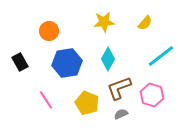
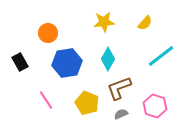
orange circle: moved 1 px left, 2 px down
pink hexagon: moved 3 px right, 11 px down
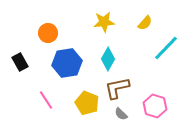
cyan line: moved 5 px right, 8 px up; rotated 8 degrees counterclockwise
brown L-shape: moved 2 px left; rotated 8 degrees clockwise
gray semicircle: rotated 112 degrees counterclockwise
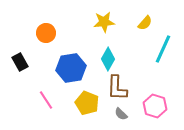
orange circle: moved 2 px left
cyan line: moved 3 px left, 1 px down; rotated 20 degrees counterclockwise
blue hexagon: moved 4 px right, 5 px down
brown L-shape: rotated 76 degrees counterclockwise
